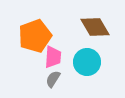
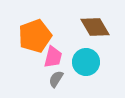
pink trapezoid: rotated 10 degrees clockwise
cyan circle: moved 1 px left
gray semicircle: moved 3 px right
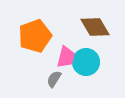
pink trapezoid: moved 13 px right
gray semicircle: moved 2 px left
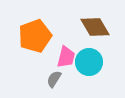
cyan circle: moved 3 px right
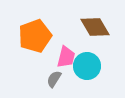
cyan circle: moved 2 px left, 4 px down
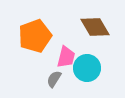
cyan circle: moved 2 px down
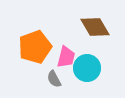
orange pentagon: moved 11 px down
gray semicircle: rotated 60 degrees counterclockwise
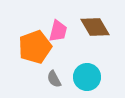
pink trapezoid: moved 8 px left, 26 px up
cyan circle: moved 9 px down
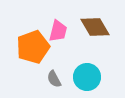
orange pentagon: moved 2 px left
